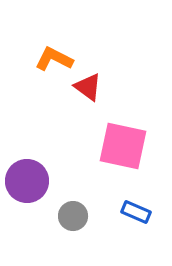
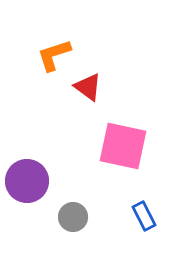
orange L-shape: moved 4 px up; rotated 45 degrees counterclockwise
blue rectangle: moved 8 px right, 4 px down; rotated 40 degrees clockwise
gray circle: moved 1 px down
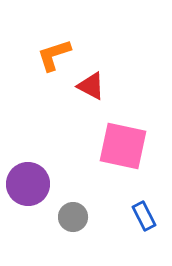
red triangle: moved 3 px right, 1 px up; rotated 8 degrees counterclockwise
purple circle: moved 1 px right, 3 px down
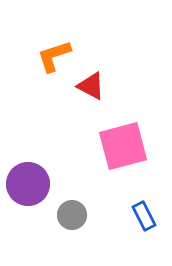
orange L-shape: moved 1 px down
pink square: rotated 27 degrees counterclockwise
gray circle: moved 1 px left, 2 px up
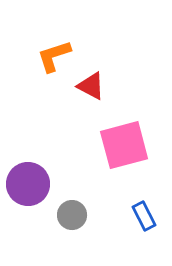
pink square: moved 1 px right, 1 px up
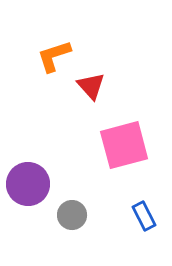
red triangle: rotated 20 degrees clockwise
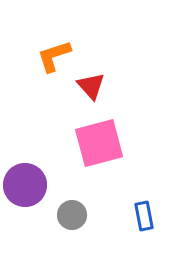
pink square: moved 25 px left, 2 px up
purple circle: moved 3 px left, 1 px down
blue rectangle: rotated 16 degrees clockwise
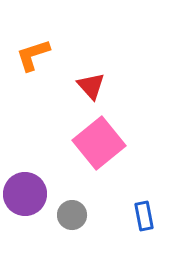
orange L-shape: moved 21 px left, 1 px up
pink square: rotated 24 degrees counterclockwise
purple circle: moved 9 px down
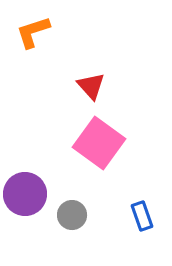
orange L-shape: moved 23 px up
pink square: rotated 15 degrees counterclockwise
blue rectangle: moved 2 px left; rotated 8 degrees counterclockwise
